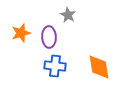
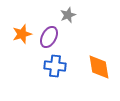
gray star: rotated 21 degrees clockwise
orange star: moved 1 px right, 1 px down
purple ellipse: rotated 30 degrees clockwise
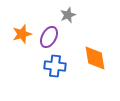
orange diamond: moved 4 px left, 9 px up
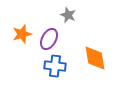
gray star: rotated 28 degrees counterclockwise
purple ellipse: moved 2 px down
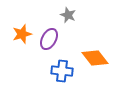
orange diamond: rotated 28 degrees counterclockwise
blue cross: moved 7 px right, 5 px down
